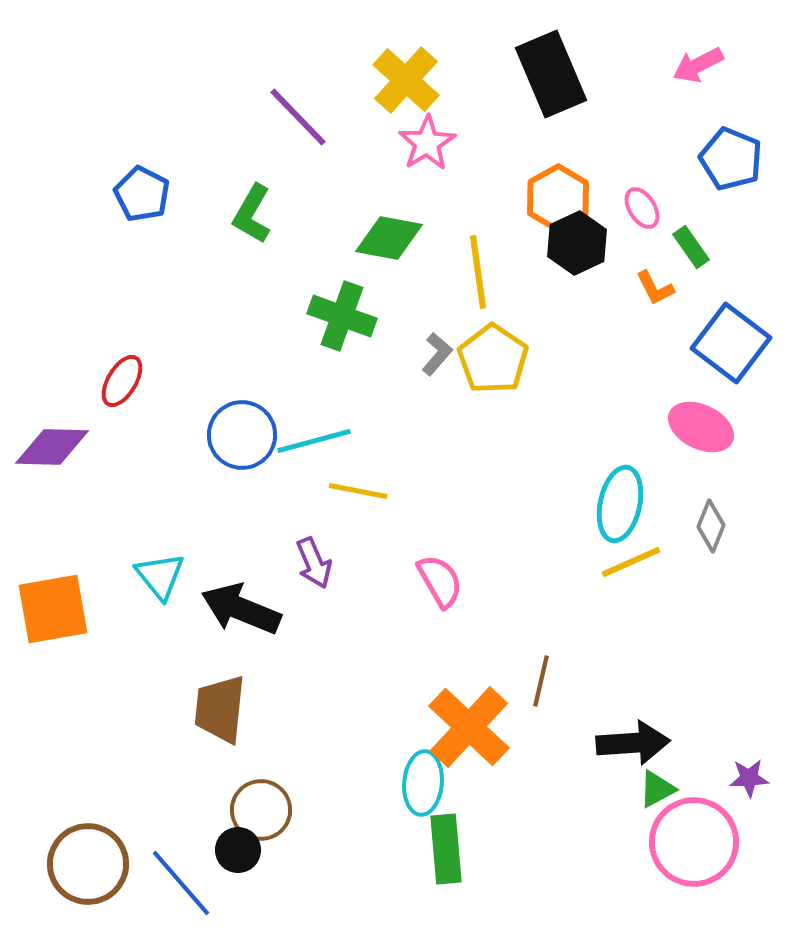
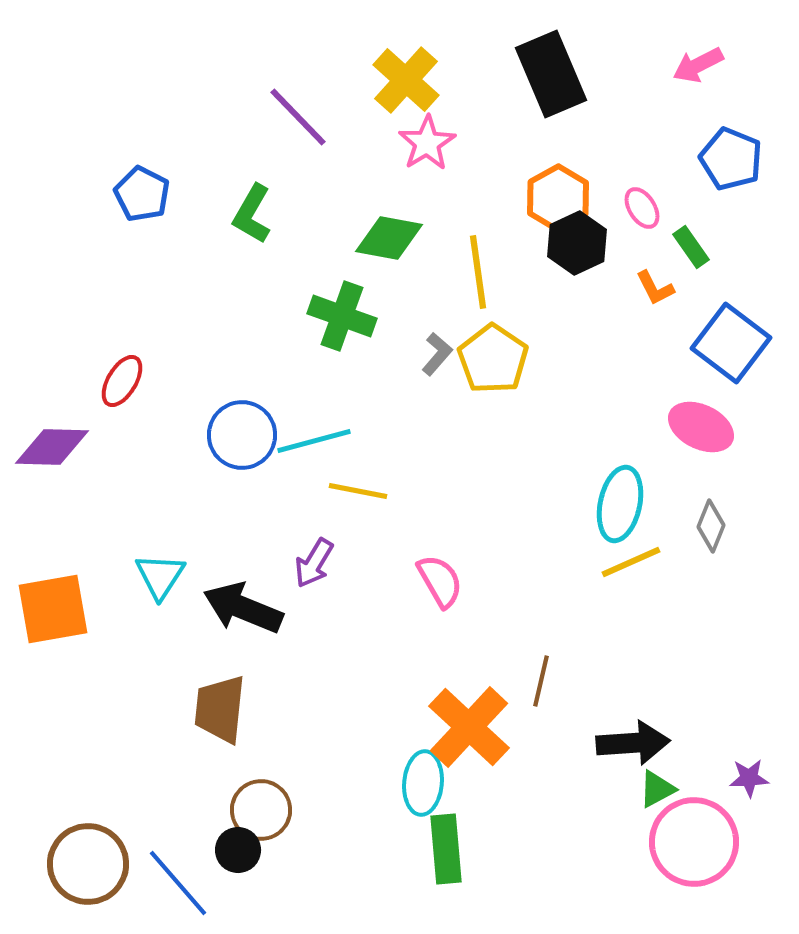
purple arrow at (314, 563): rotated 54 degrees clockwise
cyan triangle at (160, 576): rotated 12 degrees clockwise
black arrow at (241, 609): moved 2 px right, 1 px up
blue line at (181, 883): moved 3 px left
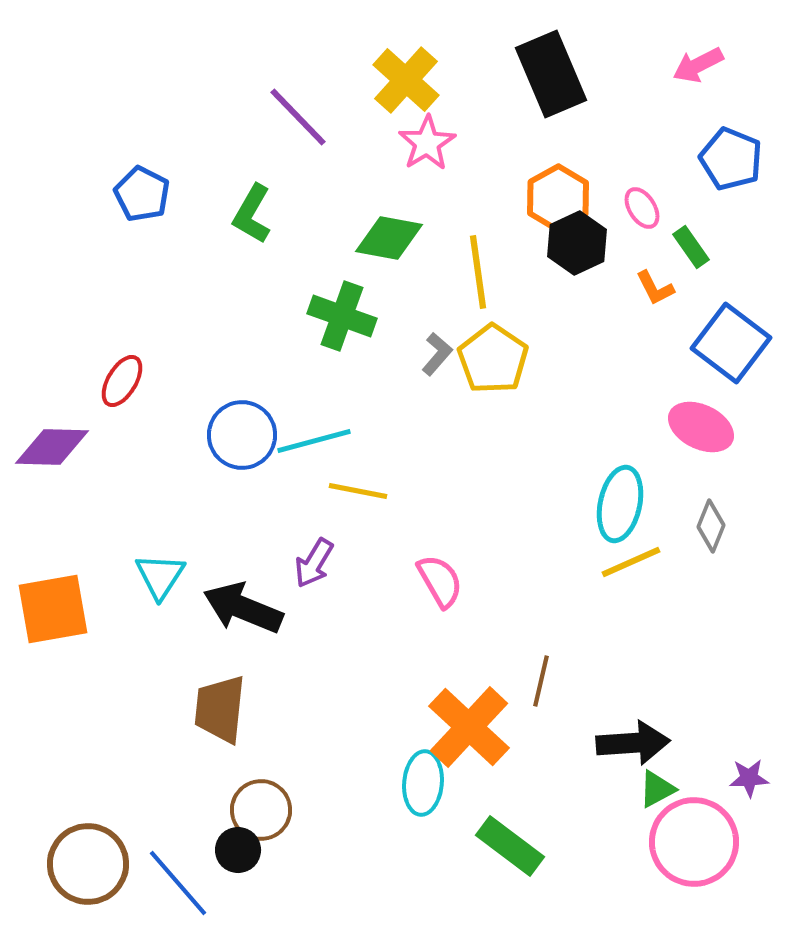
green rectangle at (446, 849): moved 64 px right, 3 px up; rotated 48 degrees counterclockwise
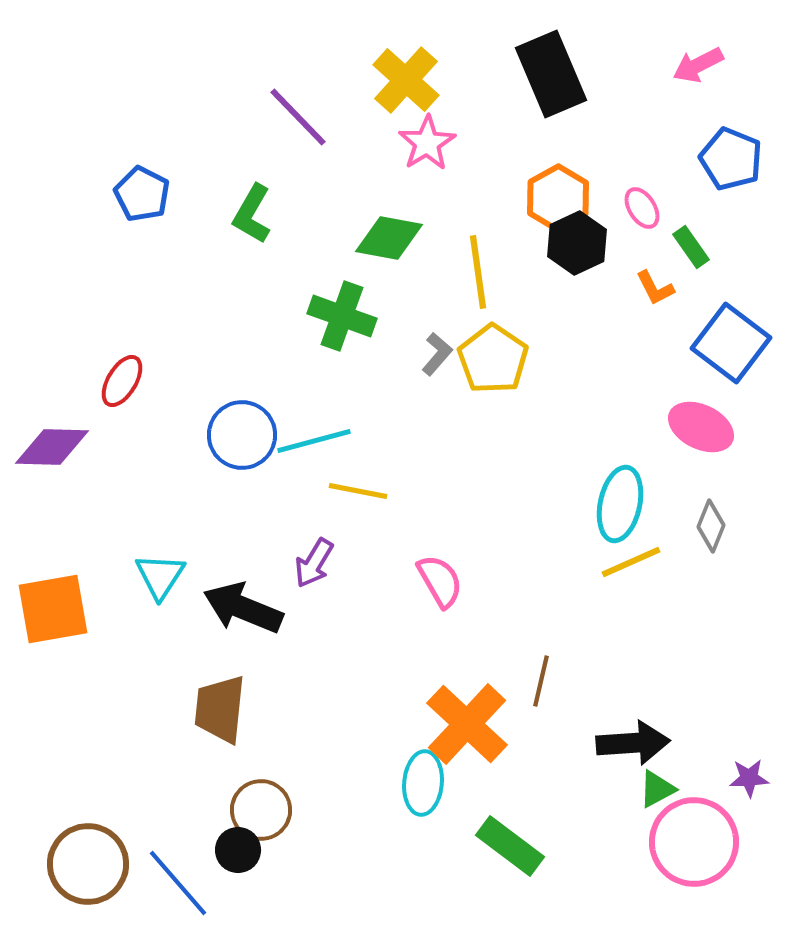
orange cross at (469, 727): moved 2 px left, 3 px up
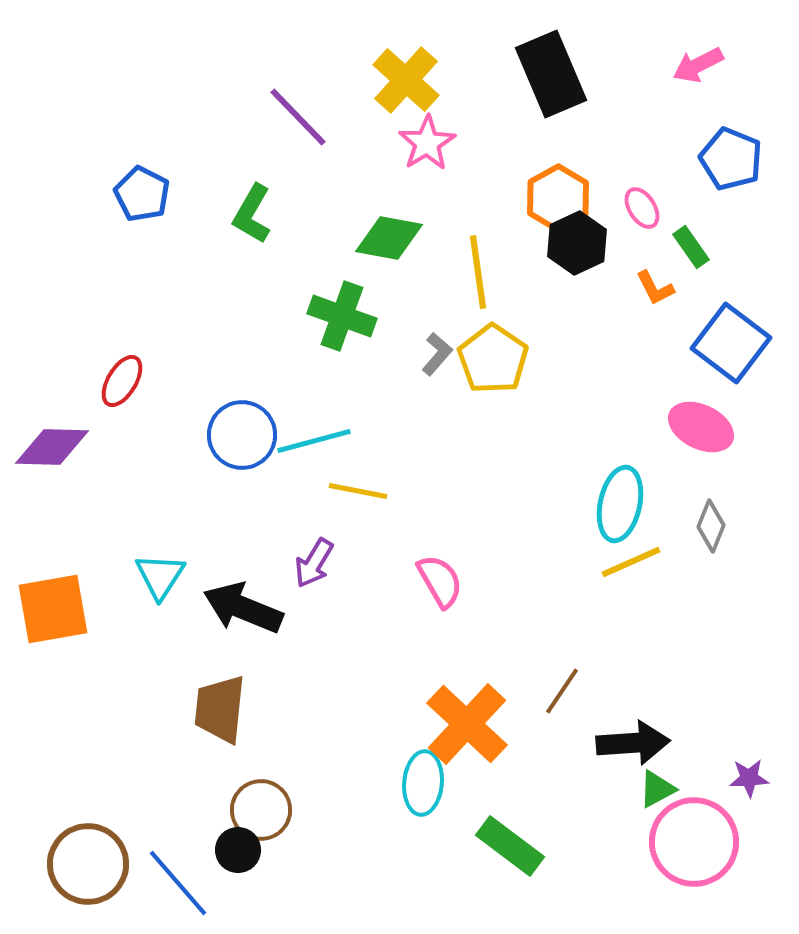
brown line at (541, 681): moved 21 px right, 10 px down; rotated 21 degrees clockwise
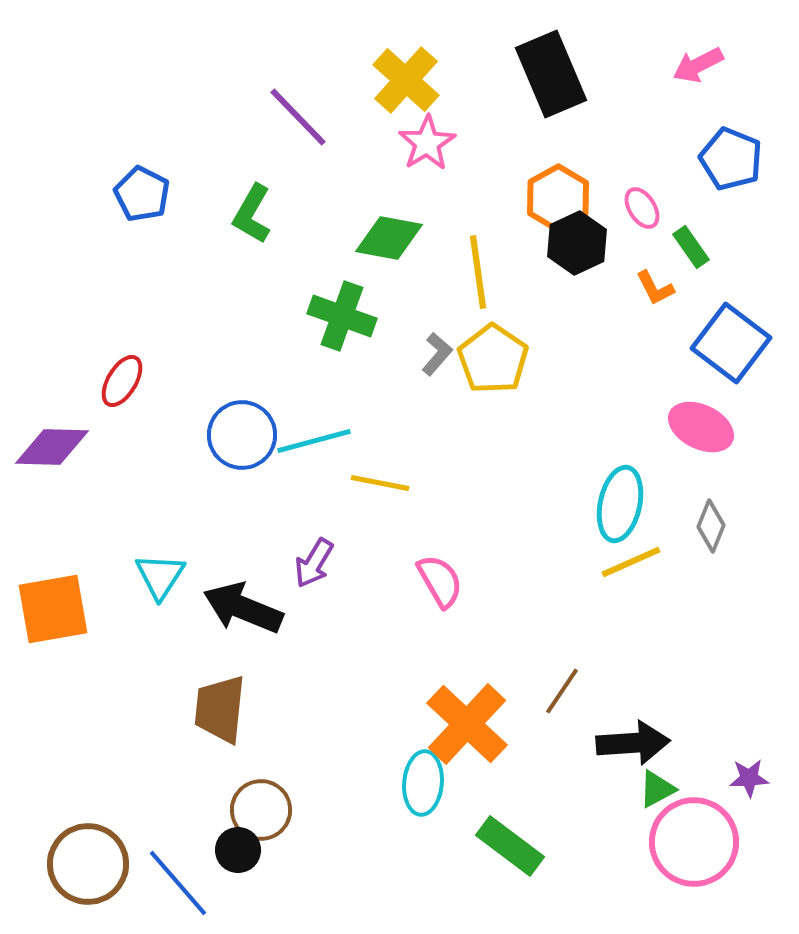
yellow line at (358, 491): moved 22 px right, 8 px up
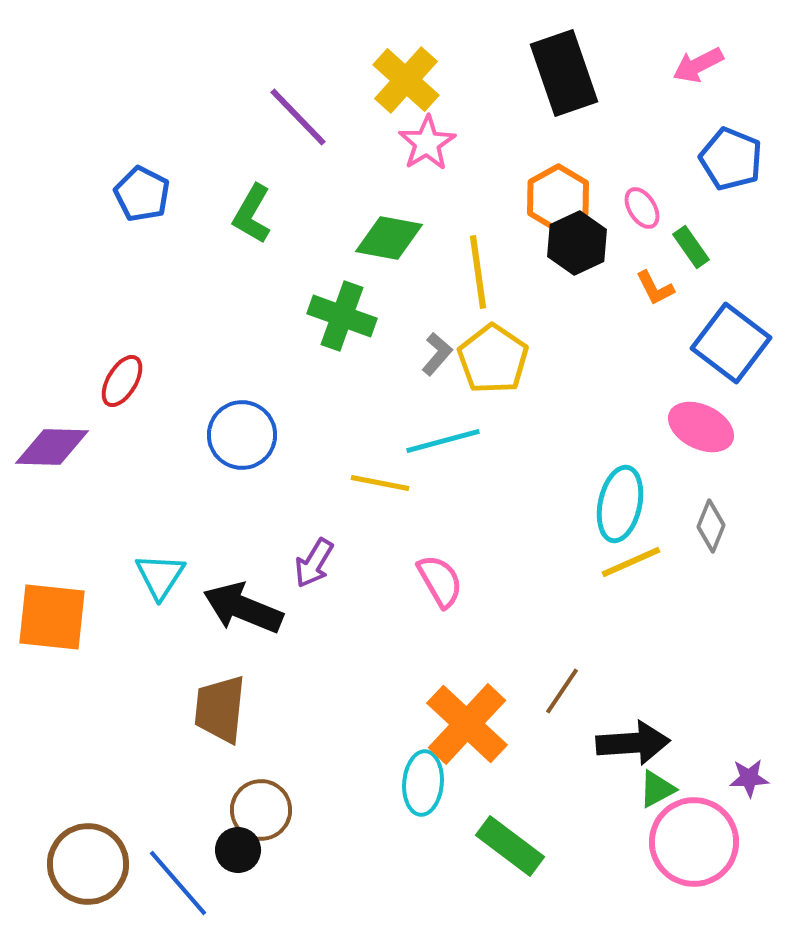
black rectangle at (551, 74): moved 13 px right, 1 px up; rotated 4 degrees clockwise
cyan line at (314, 441): moved 129 px right
orange square at (53, 609): moved 1 px left, 8 px down; rotated 16 degrees clockwise
